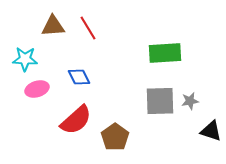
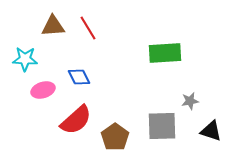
pink ellipse: moved 6 px right, 1 px down
gray square: moved 2 px right, 25 px down
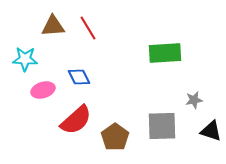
gray star: moved 4 px right, 1 px up
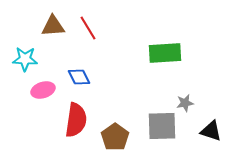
gray star: moved 9 px left, 3 px down
red semicircle: rotated 40 degrees counterclockwise
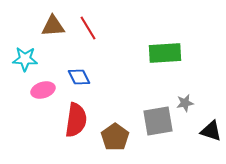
gray square: moved 4 px left, 5 px up; rotated 8 degrees counterclockwise
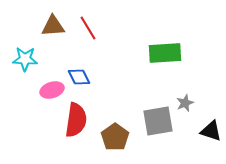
pink ellipse: moved 9 px right
gray star: rotated 12 degrees counterclockwise
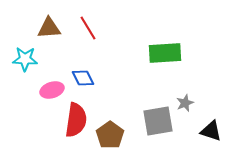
brown triangle: moved 4 px left, 2 px down
blue diamond: moved 4 px right, 1 px down
brown pentagon: moved 5 px left, 2 px up
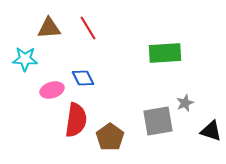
brown pentagon: moved 2 px down
